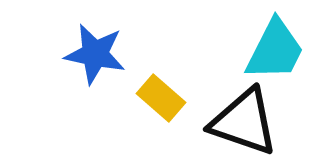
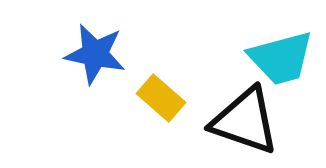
cyan trapezoid: moved 6 px right, 8 px down; rotated 48 degrees clockwise
black triangle: moved 1 px right, 1 px up
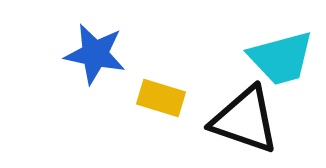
yellow rectangle: rotated 24 degrees counterclockwise
black triangle: moved 1 px up
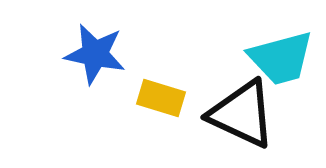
black triangle: moved 3 px left, 6 px up; rotated 6 degrees clockwise
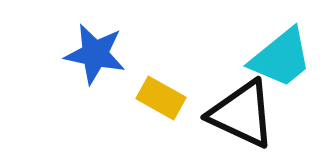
cyan trapezoid: rotated 24 degrees counterclockwise
yellow rectangle: rotated 12 degrees clockwise
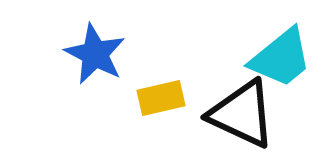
blue star: rotated 16 degrees clockwise
yellow rectangle: rotated 42 degrees counterclockwise
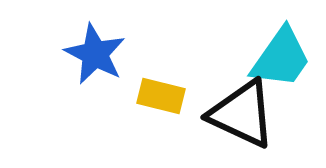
cyan trapezoid: rotated 16 degrees counterclockwise
yellow rectangle: moved 2 px up; rotated 27 degrees clockwise
